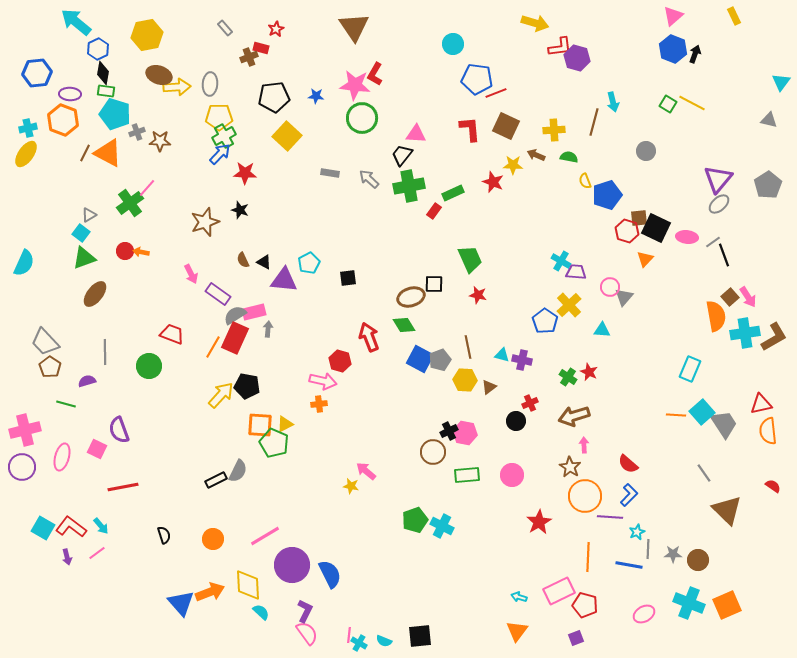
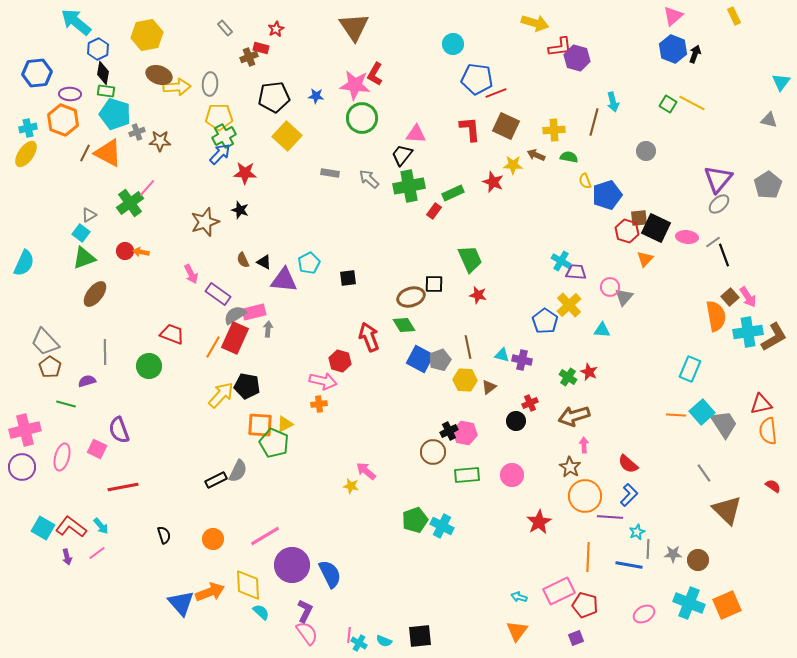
cyan cross at (745, 333): moved 3 px right, 1 px up
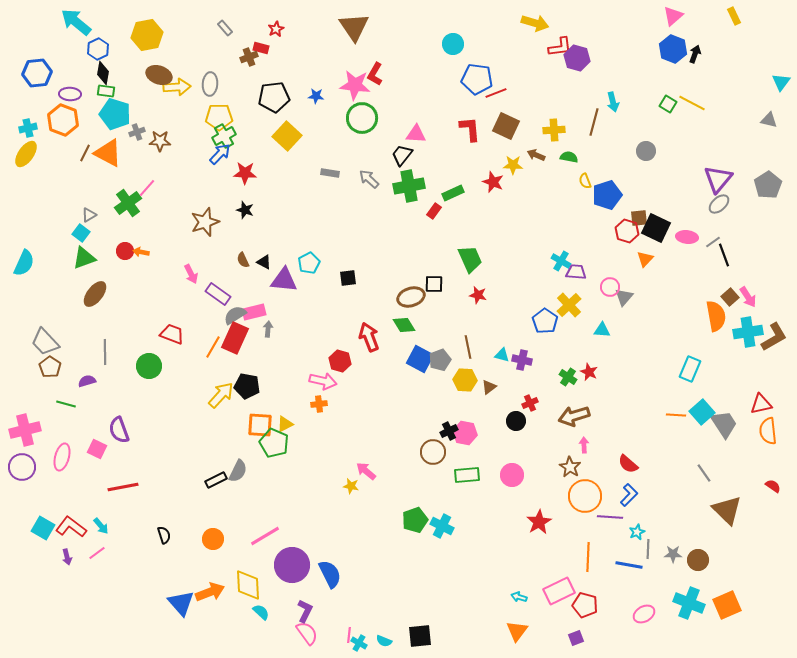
green cross at (130, 203): moved 2 px left
black star at (240, 210): moved 5 px right
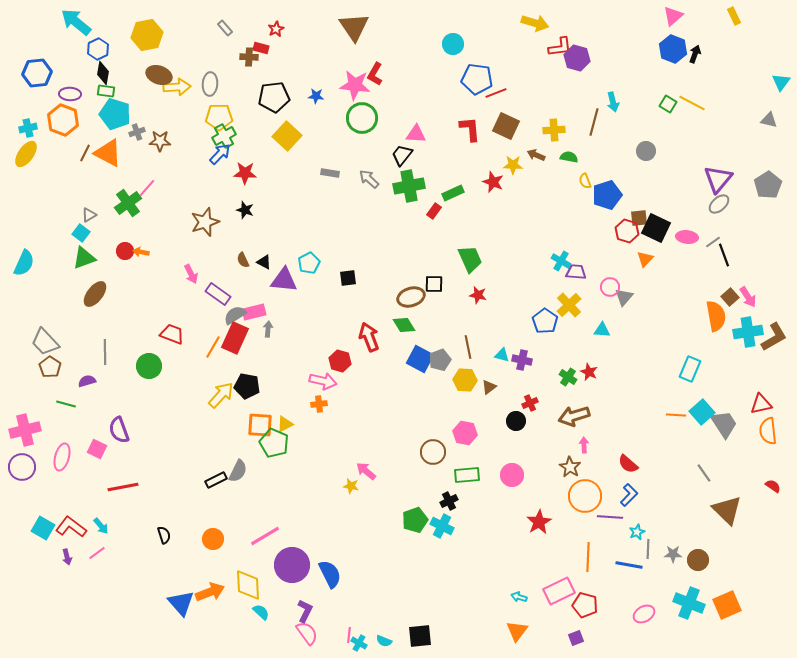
brown cross at (249, 57): rotated 24 degrees clockwise
black cross at (449, 431): moved 70 px down
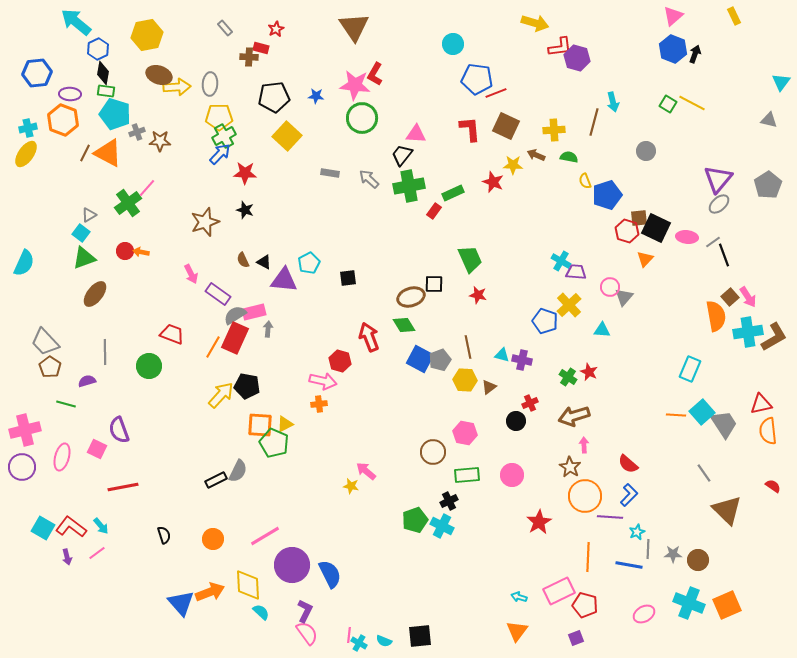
blue pentagon at (545, 321): rotated 15 degrees counterclockwise
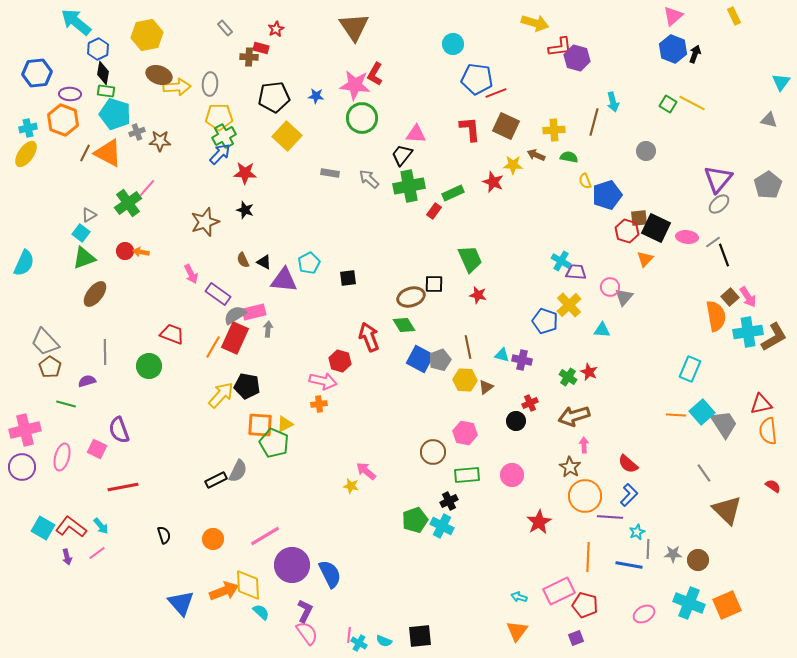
brown triangle at (489, 387): moved 3 px left
orange arrow at (210, 592): moved 14 px right, 1 px up
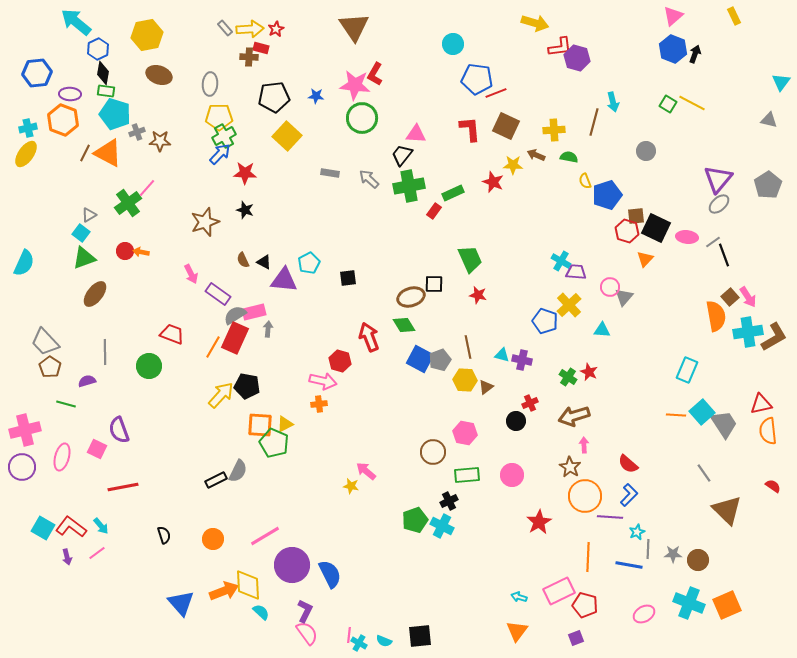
yellow arrow at (177, 87): moved 73 px right, 58 px up
brown square at (639, 218): moved 3 px left, 2 px up
cyan rectangle at (690, 369): moved 3 px left, 1 px down
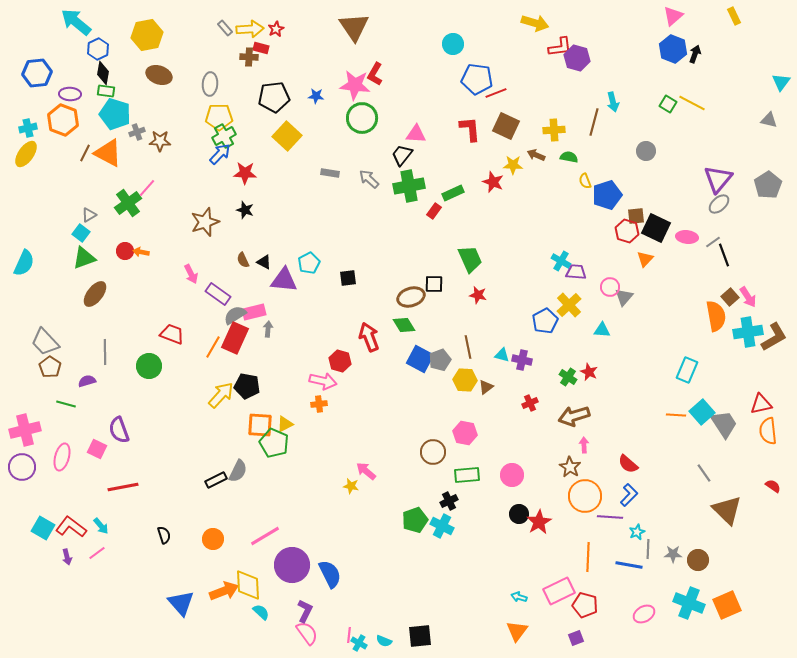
blue pentagon at (545, 321): rotated 25 degrees clockwise
black circle at (516, 421): moved 3 px right, 93 px down
